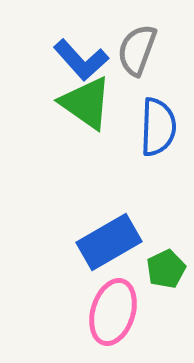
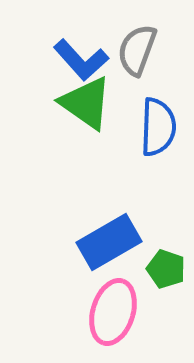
green pentagon: rotated 27 degrees counterclockwise
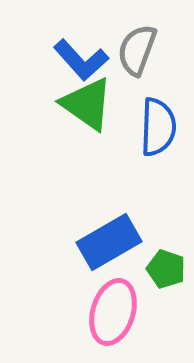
green triangle: moved 1 px right, 1 px down
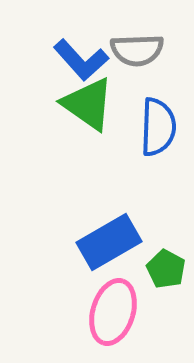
gray semicircle: rotated 112 degrees counterclockwise
green triangle: moved 1 px right
green pentagon: rotated 9 degrees clockwise
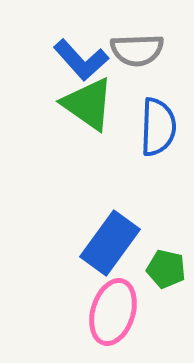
blue rectangle: moved 1 px right, 1 px down; rotated 24 degrees counterclockwise
green pentagon: rotated 15 degrees counterclockwise
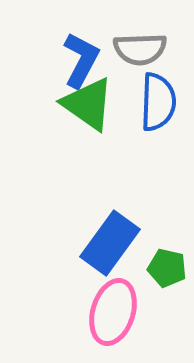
gray semicircle: moved 3 px right, 1 px up
blue L-shape: rotated 110 degrees counterclockwise
blue semicircle: moved 25 px up
green pentagon: moved 1 px right, 1 px up
